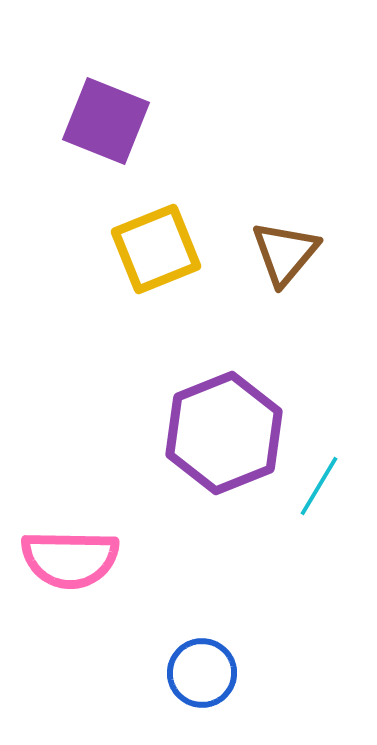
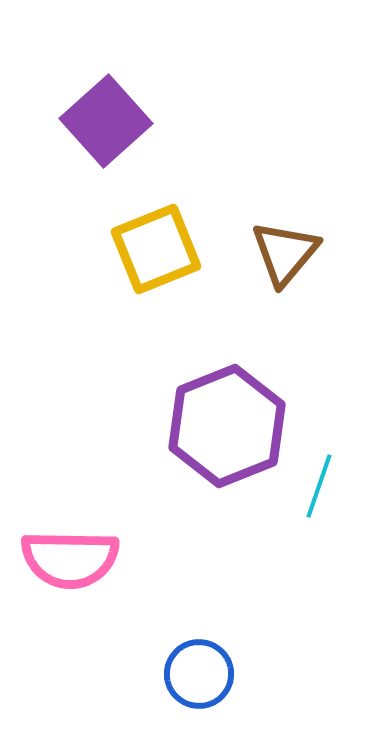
purple square: rotated 26 degrees clockwise
purple hexagon: moved 3 px right, 7 px up
cyan line: rotated 12 degrees counterclockwise
blue circle: moved 3 px left, 1 px down
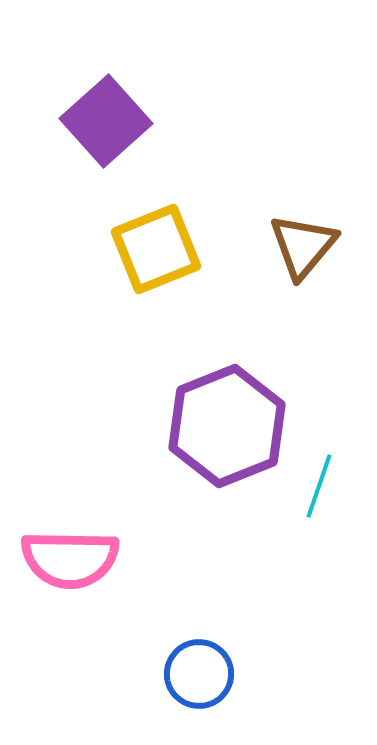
brown triangle: moved 18 px right, 7 px up
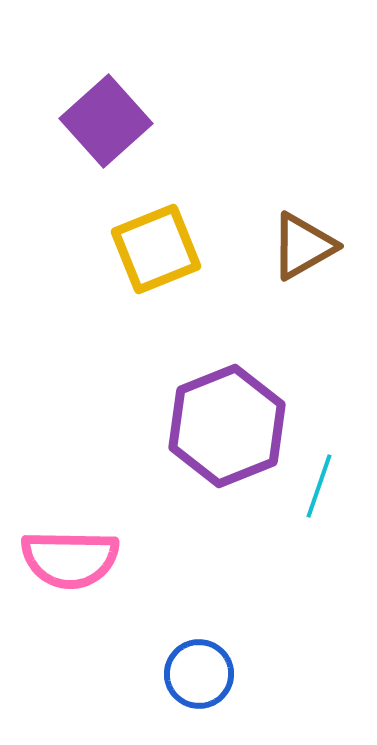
brown triangle: rotated 20 degrees clockwise
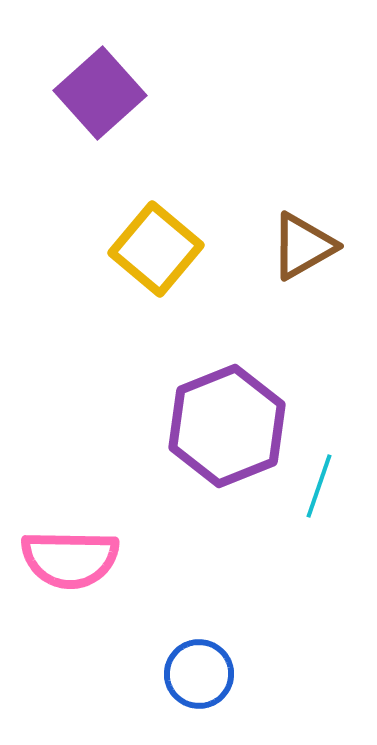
purple square: moved 6 px left, 28 px up
yellow square: rotated 28 degrees counterclockwise
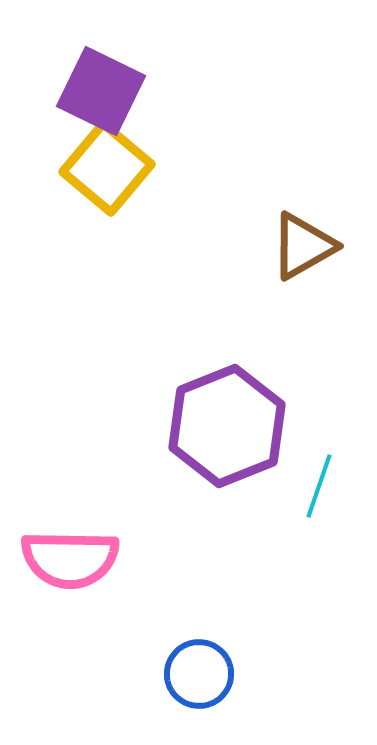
purple square: moved 1 px right, 2 px up; rotated 22 degrees counterclockwise
yellow square: moved 49 px left, 81 px up
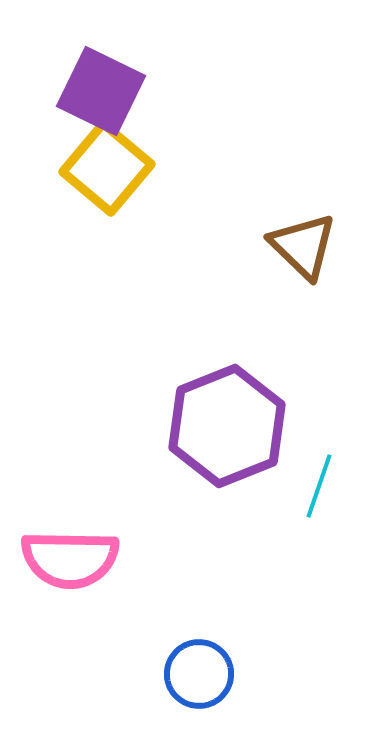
brown triangle: rotated 46 degrees counterclockwise
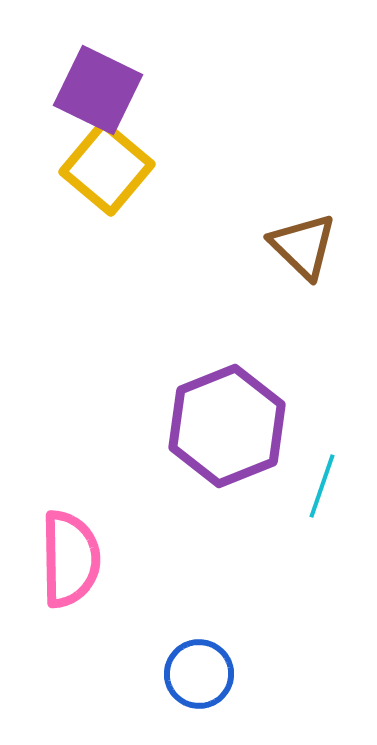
purple square: moved 3 px left, 1 px up
cyan line: moved 3 px right
pink semicircle: rotated 92 degrees counterclockwise
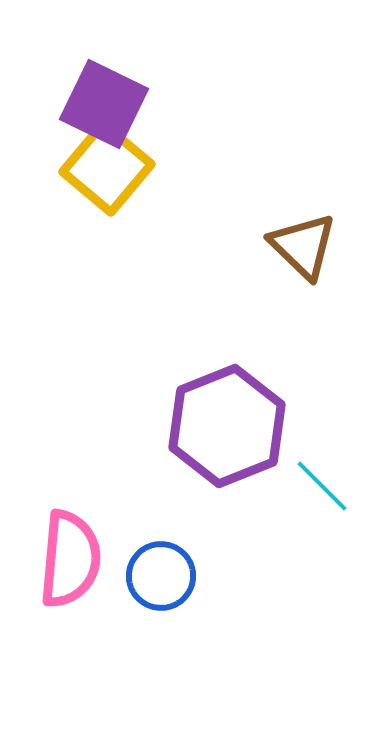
purple square: moved 6 px right, 14 px down
cyan line: rotated 64 degrees counterclockwise
pink semicircle: rotated 6 degrees clockwise
blue circle: moved 38 px left, 98 px up
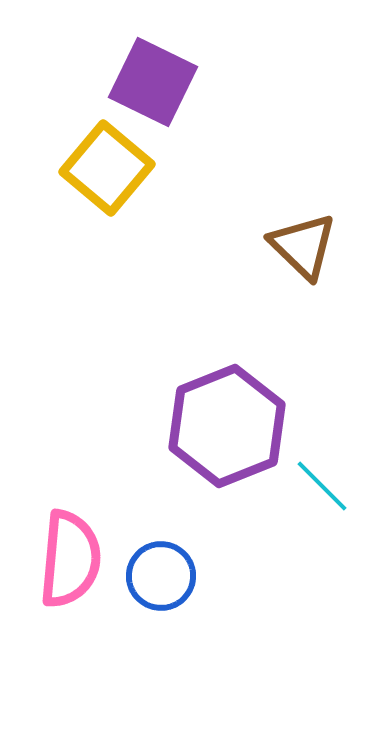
purple square: moved 49 px right, 22 px up
